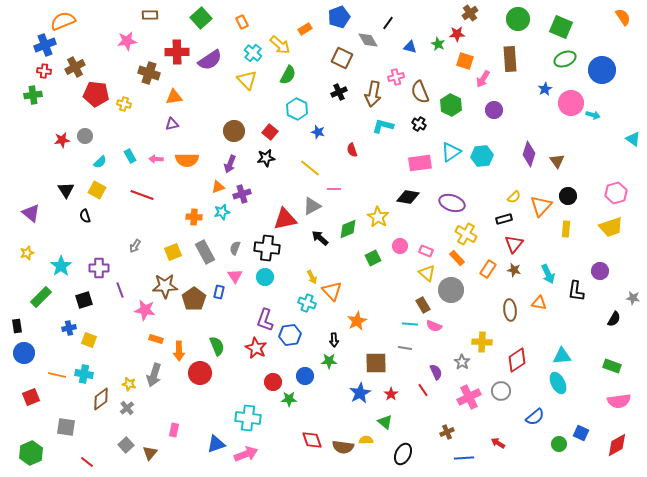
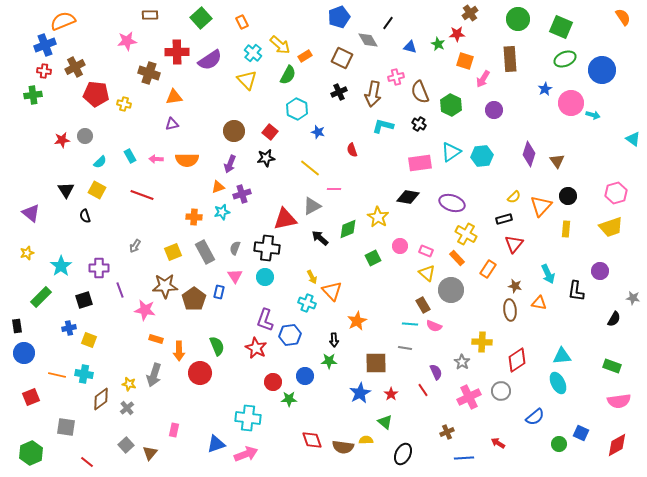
orange rectangle at (305, 29): moved 27 px down
brown star at (514, 270): moved 1 px right, 16 px down
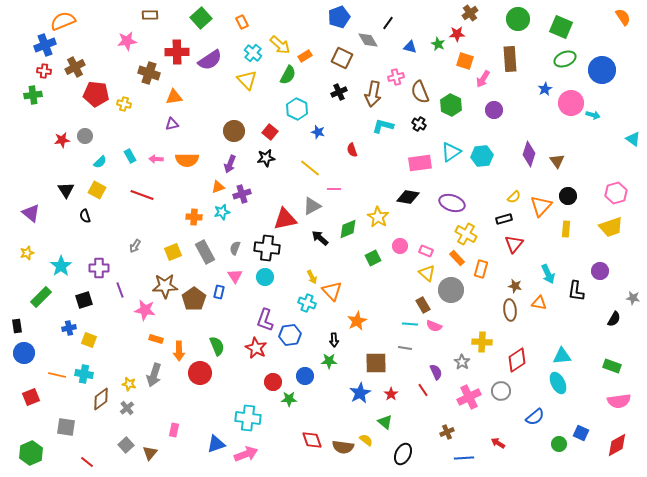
orange rectangle at (488, 269): moved 7 px left; rotated 18 degrees counterclockwise
yellow semicircle at (366, 440): rotated 40 degrees clockwise
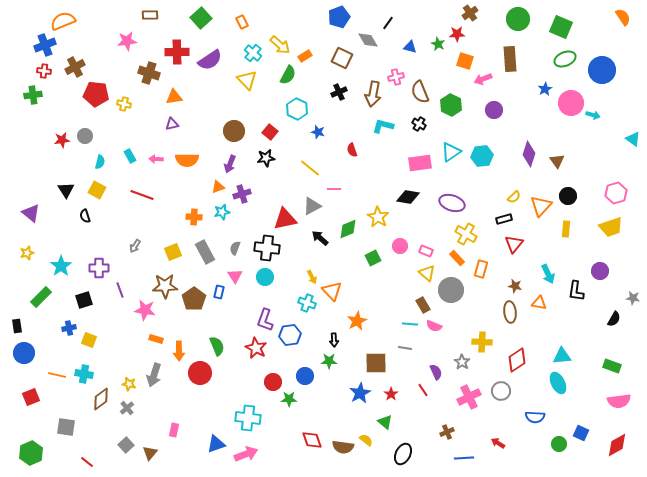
pink arrow at (483, 79): rotated 36 degrees clockwise
cyan semicircle at (100, 162): rotated 32 degrees counterclockwise
brown ellipse at (510, 310): moved 2 px down
blue semicircle at (535, 417): rotated 42 degrees clockwise
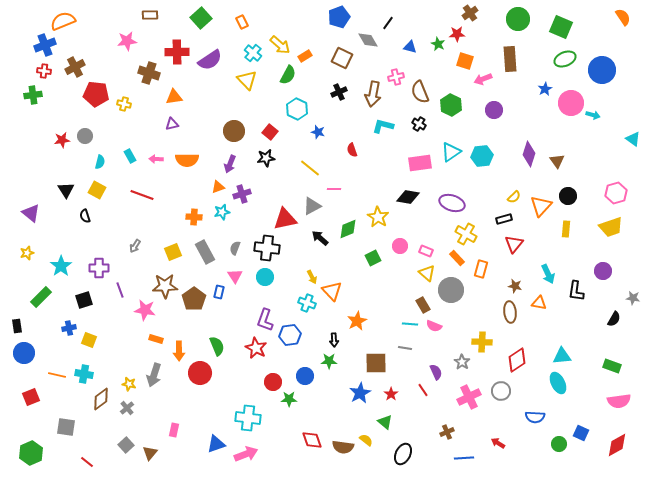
purple circle at (600, 271): moved 3 px right
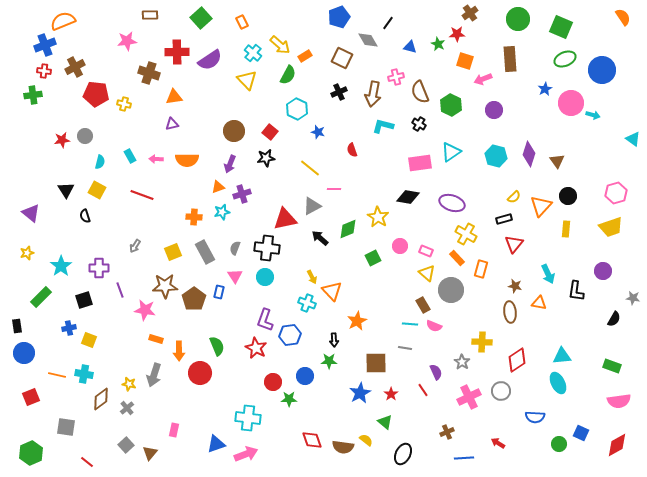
cyan hexagon at (482, 156): moved 14 px right; rotated 20 degrees clockwise
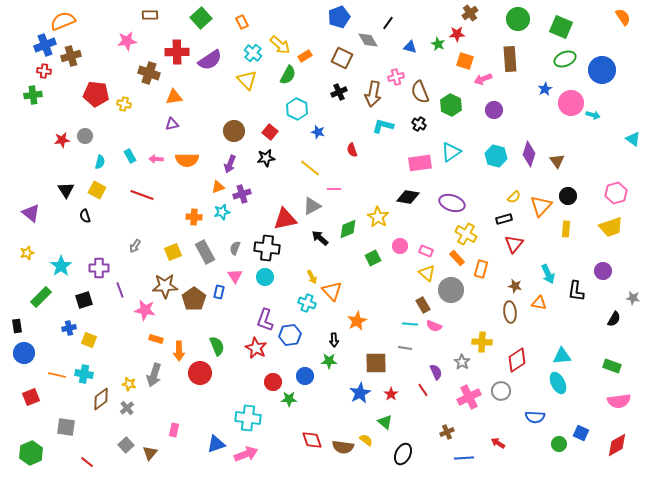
brown cross at (75, 67): moved 4 px left, 11 px up; rotated 12 degrees clockwise
